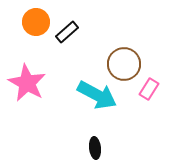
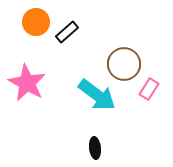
cyan arrow: rotated 9 degrees clockwise
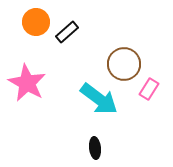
cyan arrow: moved 2 px right, 4 px down
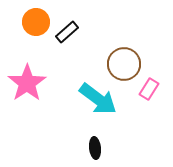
pink star: rotated 9 degrees clockwise
cyan arrow: moved 1 px left
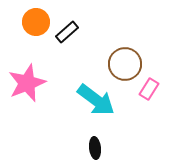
brown circle: moved 1 px right
pink star: rotated 12 degrees clockwise
cyan arrow: moved 2 px left, 1 px down
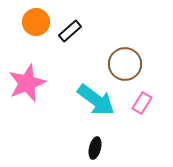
black rectangle: moved 3 px right, 1 px up
pink rectangle: moved 7 px left, 14 px down
black ellipse: rotated 20 degrees clockwise
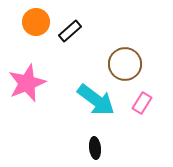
black ellipse: rotated 20 degrees counterclockwise
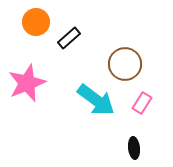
black rectangle: moved 1 px left, 7 px down
black ellipse: moved 39 px right
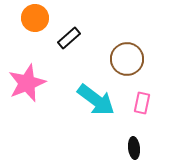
orange circle: moved 1 px left, 4 px up
brown circle: moved 2 px right, 5 px up
pink rectangle: rotated 20 degrees counterclockwise
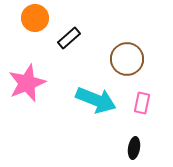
cyan arrow: rotated 15 degrees counterclockwise
black ellipse: rotated 15 degrees clockwise
